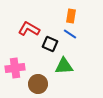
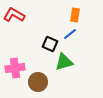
orange rectangle: moved 4 px right, 1 px up
red L-shape: moved 15 px left, 14 px up
blue line: rotated 72 degrees counterclockwise
green triangle: moved 4 px up; rotated 12 degrees counterclockwise
brown circle: moved 2 px up
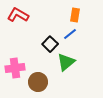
red L-shape: moved 4 px right
black square: rotated 21 degrees clockwise
green triangle: moved 2 px right; rotated 24 degrees counterclockwise
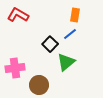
brown circle: moved 1 px right, 3 px down
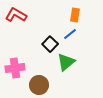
red L-shape: moved 2 px left
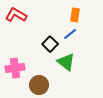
green triangle: rotated 42 degrees counterclockwise
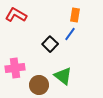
blue line: rotated 16 degrees counterclockwise
green triangle: moved 3 px left, 14 px down
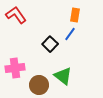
red L-shape: rotated 25 degrees clockwise
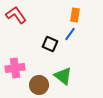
black square: rotated 21 degrees counterclockwise
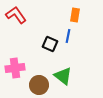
blue line: moved 2 px left, 2 px down; rotated 24 degrees counterclockwise
